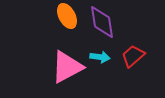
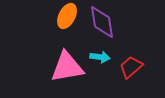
orange ellipse: rotated 55 degrees clockwise
red trapezoid: moved 2 px left, 11 px down
pink triangle: rotated 18 degrees clockwise
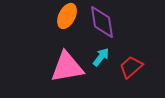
cyan arrow: moved 1 px right; rotated 60 degrees counterclockwise
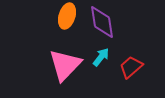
orange ellipse: rotated 10 degrees counterclockwise
pink triangle: moved 2 px left, 2 px up; rotated 36 degrees counterclockwise
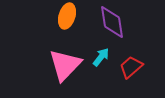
purple diamond: moved 10 px right
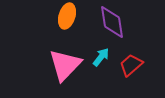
red trapezoid: moved 2 px up
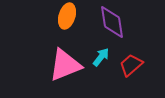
pink triangle: rotated 24 degrees clockwise
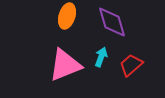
purple diamond: rotated 8 degrees counterclockwise
cyan arrow: rotated 18 degrees counterclockwise
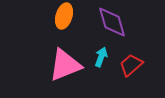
orange ellipse: moved 3 px left
